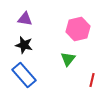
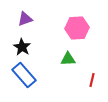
purple triangle: rotated 28 degrees counterclockwise
pink hexagon: moved 1 px left, 1 px up; rotated 10 degrees clockwise
black star: moved 2 px left, 2 px down; rotated 18 degrees clockwise
green triangle: rotated 49 degrees clockwise
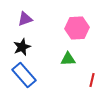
black star: rotated 18 degrees clockwise
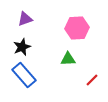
red line: rotated 32 degrees clockwise
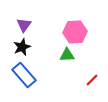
purple triangle: moved 1 px left, 6 px down; rotated 35 degrees counterclockwise
pink hexagon: moved 2 px left, 4 px down
green triangle: moved 1 px left, 4 px up
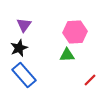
black star: moved 3 px left, 1 px down
red line: moved 2 px left
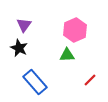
pink hexagon: moved 2 px up; rotated 20 degrees counterclockwise
black star: rotated 24 degrees counterclockwise
blue rectangle: moved 11 px right, 7 px down
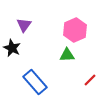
black star: moved 7 px left
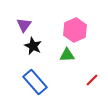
black star: moved 21 px right, 2 px up
red line: moved 2 px right
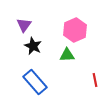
red line: moved 3 px right; rotated 56 degrees counterclockwise
